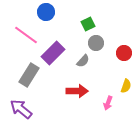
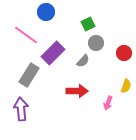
purple arrow: rotated 45 degrees clockwise
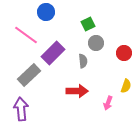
gray semicircle: rotated 48 degrees counterclockwise
gray rectangle: rotated 15 degrees clockwise
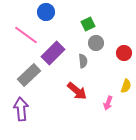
red arrow: rotated 40 degrees clockwise
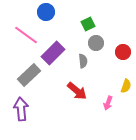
red circle: moved 1 px left, 1 px up
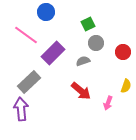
gray semicircle: rotated 104 degrees counterclockwise
gray rectangle: moved 7 px down
red arrow: moved 4 px right
